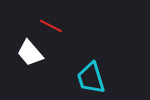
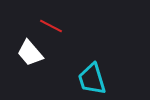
cyan trapezoid: moved 1 px right, 1 px down
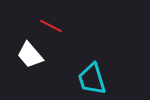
white trapezoid: moved 2 px down
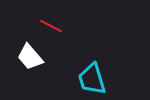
white trapezoid: moved 2 px down
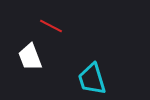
white trapezoid: rotated 20 degrees clockwise
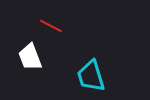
cyan trapezoid: moved 1 px left, 3 px up
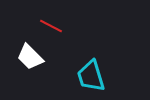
white trapezoid: rotated 24 degrees counterclockwise
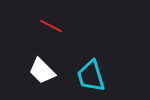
white trapezoid: moved 12 px right, 14 px down
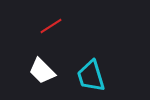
red line: rotated 60 degrees counterclockwise
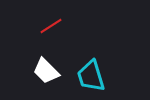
white trapezoid: moved 4 px right
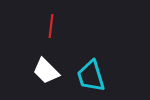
red line: rotated 50 degrees counterclockwise
